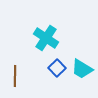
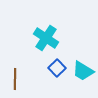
cyan trapezoid: moved 1 px right, 2 px down
brown line: moved 3 px down
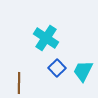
cyan trapezoid: rotated 85 degrees clockwise
brown line: moved 4 px right, 4 px down
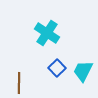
cyan cross: moved 1 px right, 5 px up
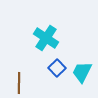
cyan cross: moved 1 px left, 5 px down
cyan trapezoid: moved 1 px left, 1 px down
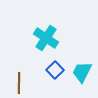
blue square: moved 2 px left, 2 px down
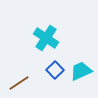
cyan trapezoid: moved 1 px left, 1 px up; rotated 40 degrees clockwise
brown line: rotated 55 degrees clockwise
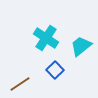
cyan trapezoid: moved 25 px up; rotated 15 degrees counterclockwise
brown line: moved 1 px right, 1 px down
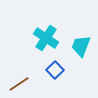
cyan trapezoid: rotated 30 degrees counterclockwise
brown line: moved 1 px left
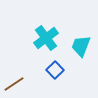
cyan cross: rotated 20 degrees clockwise
brown line: moved 5 px left
